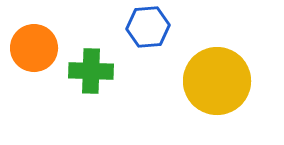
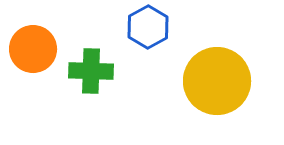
blue hexagon: rotated 24 degrees counterclockwise
orange circle: moved 1 px left, 1 px down
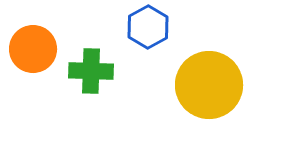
yellow circle: moved 8 px left, 4 px down
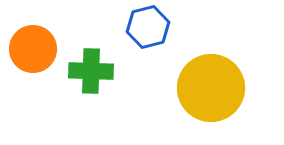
blue hexagon: rotated 15 degrees clockwise
yellow circle: moved 2 px right, 3 px down
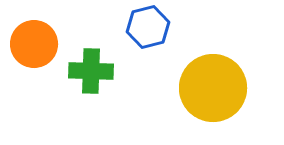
orange circle: moved 1 px right, 5 px up
yellow circle: moved 2 px right
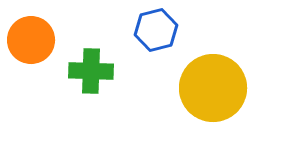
blue hexagon: moved 8 px right, 3 px down
orange circle: moved 3 px left, 4 px up
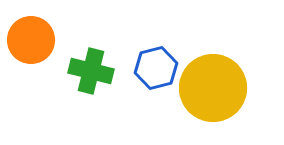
blue hexagon: moved 38 px down
green cross: rotated 12 degrees clockwise
